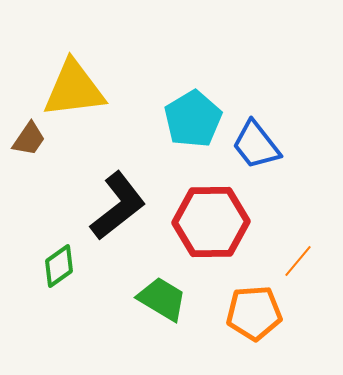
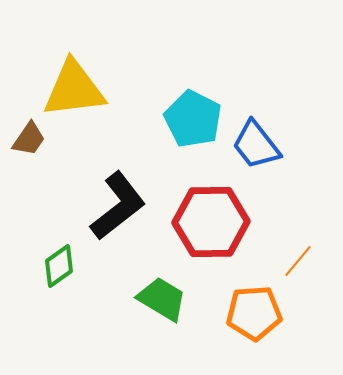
cyan pentagon: rotated 14 degrees counterclockwise
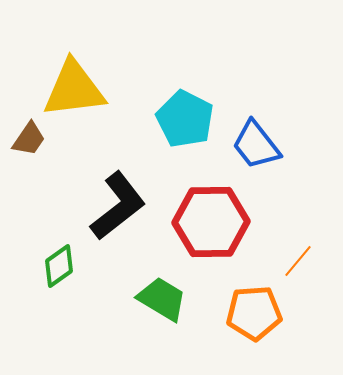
cyan pentagon: moved 8 px left
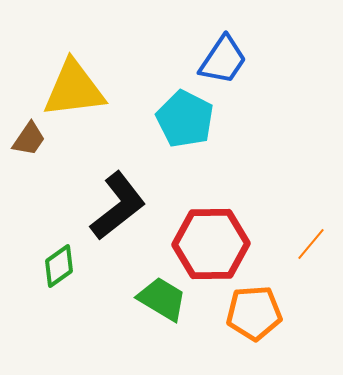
blue trapezoid: moved 33 px left, 85 px up; rotated 108 degrees counterclockwise
red hexagon: moved 22 px down
orange line: moved 13 px right, 17 px up
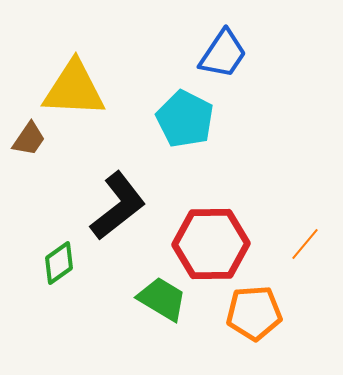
blue trapezoid: moved 6 px up
yellow triangle: rotated 10 degrees clockwise
orange line: moved 6 px left
green diamond: moved 3 px up
